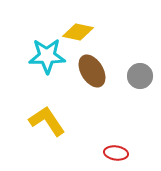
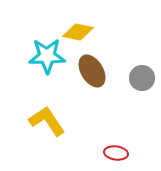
gray circle: moved 2 px right, 2 px down
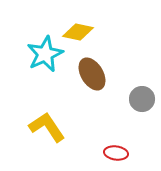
cyan star: moved 2 px left, 2 px up; rotated 24 degrees counterclockwise
brown ellipse: moved 3 px down
gray circle: moved 21 px down
yellow L-shape: moved 6 px down
